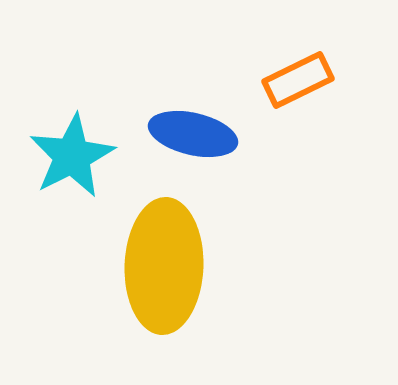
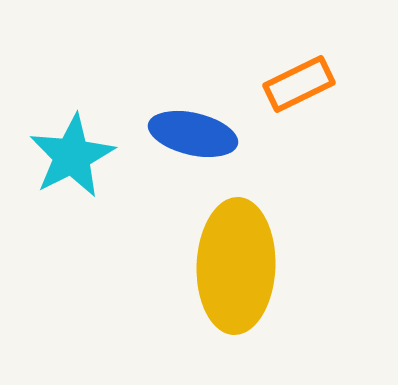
orange rectangle: moved 1 px right, 4 px down
yellow ellipse: moved 72 px right
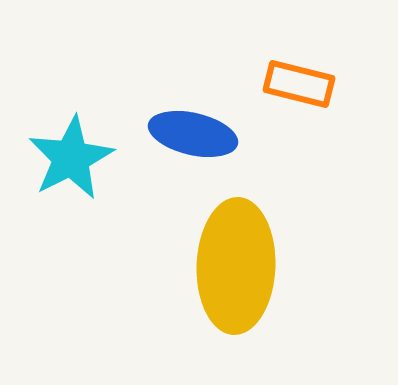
orange rectangle: rotated 40 degrees clockwise
cyan star: moved 1 px left, 2 px down
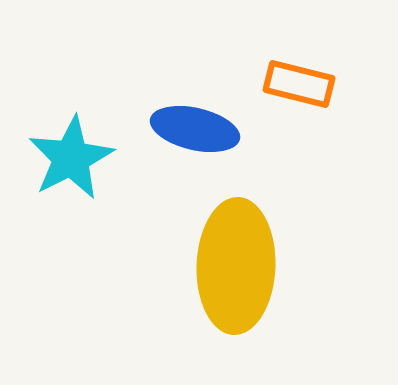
blue ellipse: moved 2 px right, 5 px up
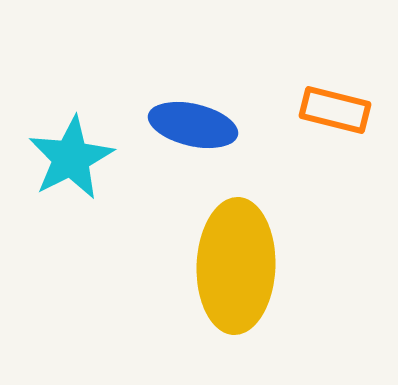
orange rectangle: moved 36 px right, 26 px down
blue ellipse: moved 2 px left, 4 px up
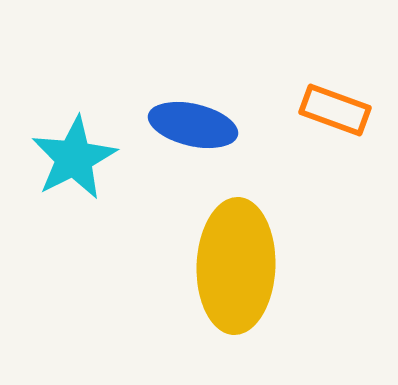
orange rectangle: rotated 6 degrees clockwise
cyan star: moved 3 px right
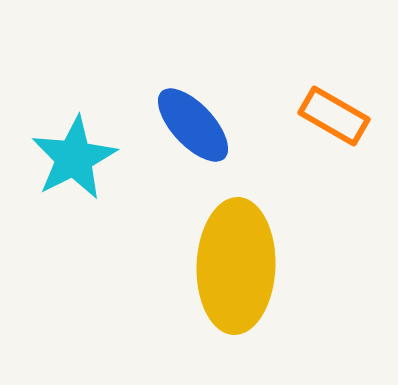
orange rectangle: moved 1 px left, 6 px down; rotated 10 degrees clockwise
blue ellipse: rotated 34 degrees clockwise
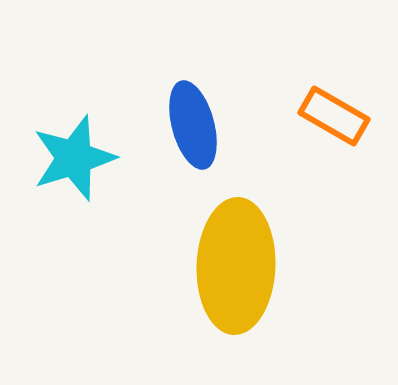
blue ellipse: rotated 28 degrees clockwise
cyan star: rotated 10 degrees clockwise
